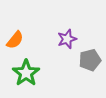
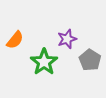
gray pentagon: rotated 25 degrees counterclockwise
green star: moved 18 px right, 11 px up
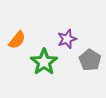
orange semicircle: moved 2 px right
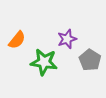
green star: rotated 28 degrees counterclockwise
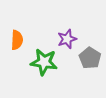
orange semicircle: rotated 36 degrees counterclockwise
gray pentagon: moved 2 px up
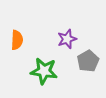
gray pentagon: moved 2 px left, 3 px down; rotated 10 degrees clockwise
green star: moved 9 px down
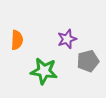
gray pentagon: rotated 15 degrees clockwise
